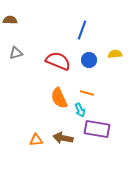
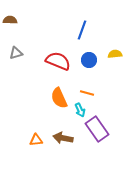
purple rectangle: rotated 45 degrees clockwise
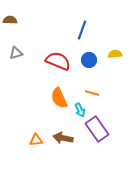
orange line: moved 5 px right
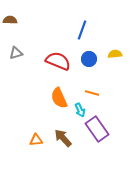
blue circle: moved 1 px up
brown arrow: rotated 36 degrees clockwise
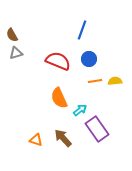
brown semicircle: moved 2 px right, 15 px down; rotated 120 degrees counterclockwise
yellow semicircle: moved 27 px down
orange line: moved 3 px right, 12 px up; rotated 24 degrees counterclockwise
cyan arrow: rotated 104 degrees counterclockwise
orange triangle: rotated 24 degrees clockwise
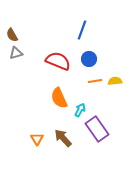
cyan arrow: rotated 24 degrees counterclockwise
orange triangle: moved 1 px right, 1 px up; rotated 40 degrees clockwise
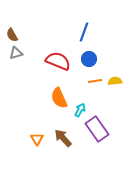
blue line: moved 2 px right, 2 px down
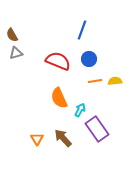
blue line: moved 2 px left, 2 px up
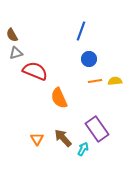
blue line: moved 1 px left, 1 px down
red semicircle: moved 23 px left, 10 px down
cyan arrow: moved 3 px right, 39 px down
